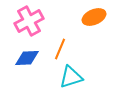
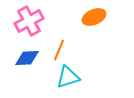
orange line: moved 1 px left, 1 px down
cyan triangle: moved 3 px left
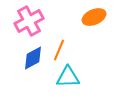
blue diamond: moved 6 px right; rotated 25 degrees counterclockwise
cyan triangle: rotated 15 degrees clockwise
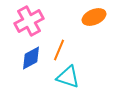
blue diamond: moved 2 px left
cyan triangle: rotated 20 degrees clockwise
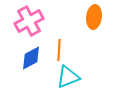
orange ellipse: rotated 60 degrees counterclockwise
orange line: rotated 20 degrees counterclockwise
cyan triangle: rotated 40 degrees counterclockwise
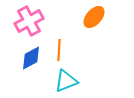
orange ellipse: rotated 35 degrees clockwise
cyan triangle: moved 2 px left, 4 px down
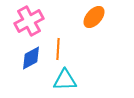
orange line: moved 1 px left, 1 px up
cyan triangle: moved 1 px left, 1 px up; rotated 20 degrees clockwise
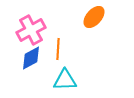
pink cross: moved 2 px right, 9 px down
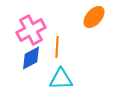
orange line: moved 1 px left, 2 px up
cyan triangle: moved 4 px left, 1 px up
